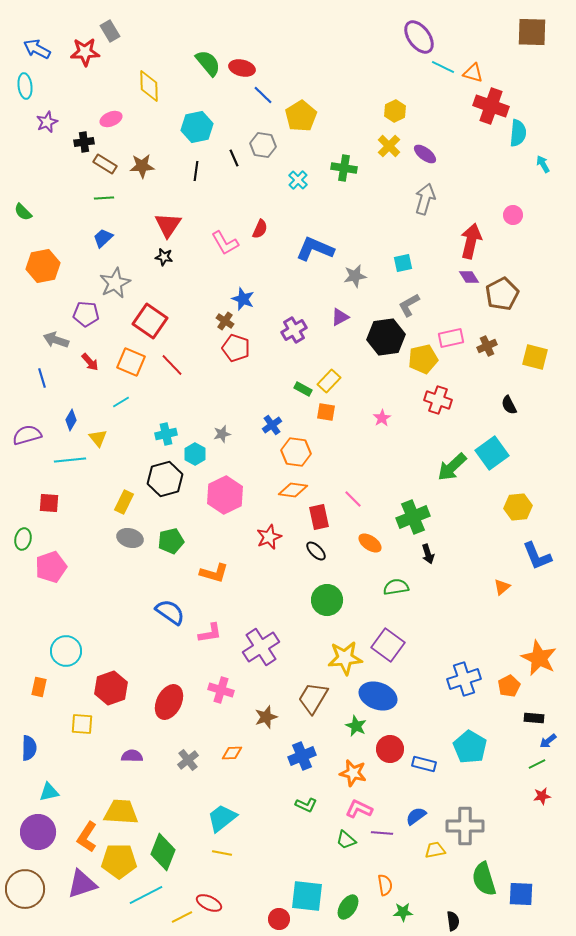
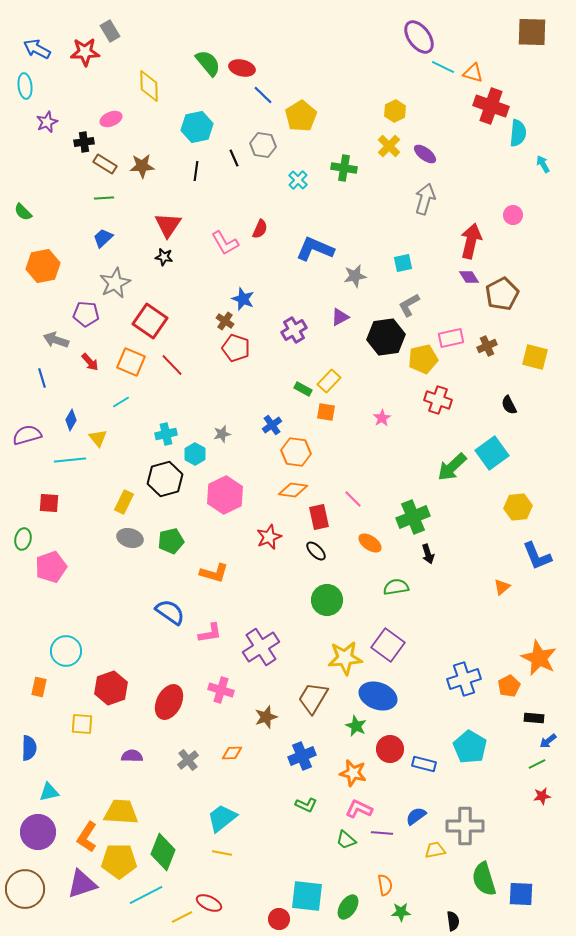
green star at (403, 912): moved 2 px left
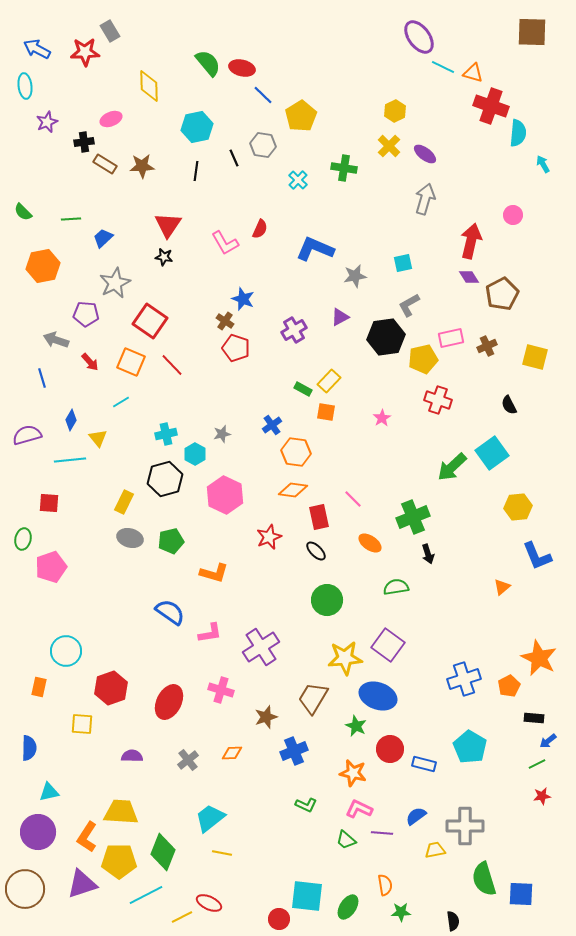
green line at (104, 198): moved 33 px left, 21 px down
pink hexagon at (225, 495): rotated 9 degrees counterclockwise
blue cross at (302, 756): moved 8 px left, 5 px up
cyan trapezoid at (222, 818): moved 12 px left
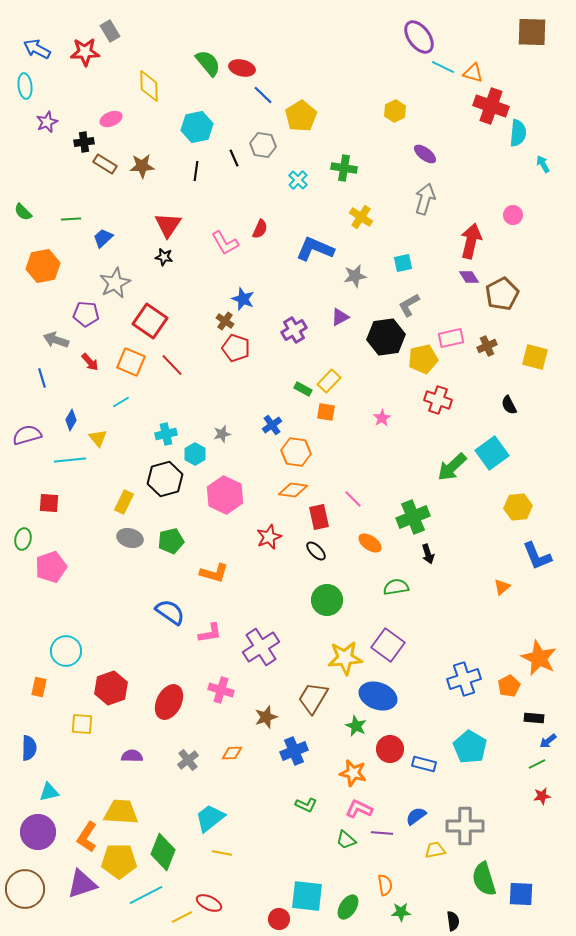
yellow cross at (389, 146): moved 28 px left, 71 px down; rotated 10 degrees counterclockwise
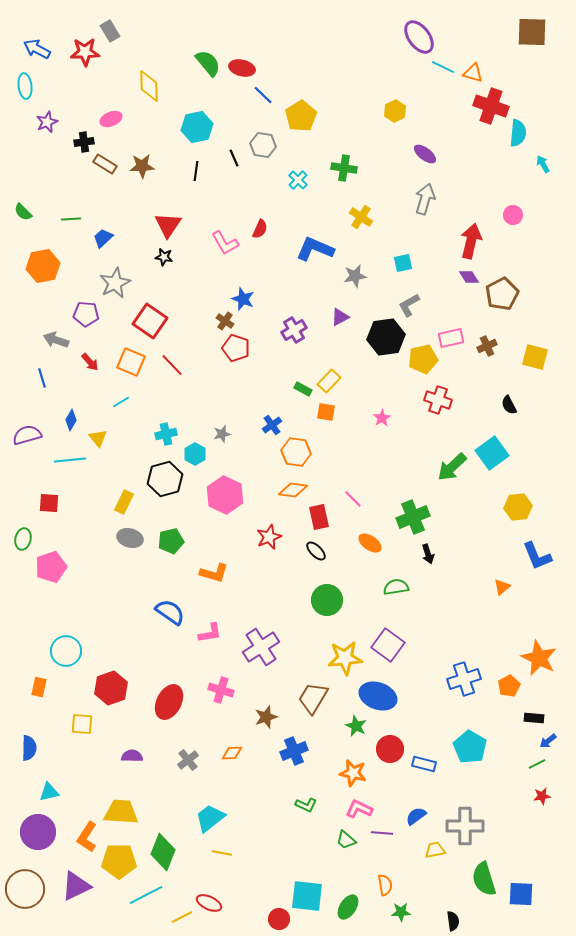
purple triangle at (82, 884): moved 6 px left, 2 px down; rotated 8 degrees counterclockwise
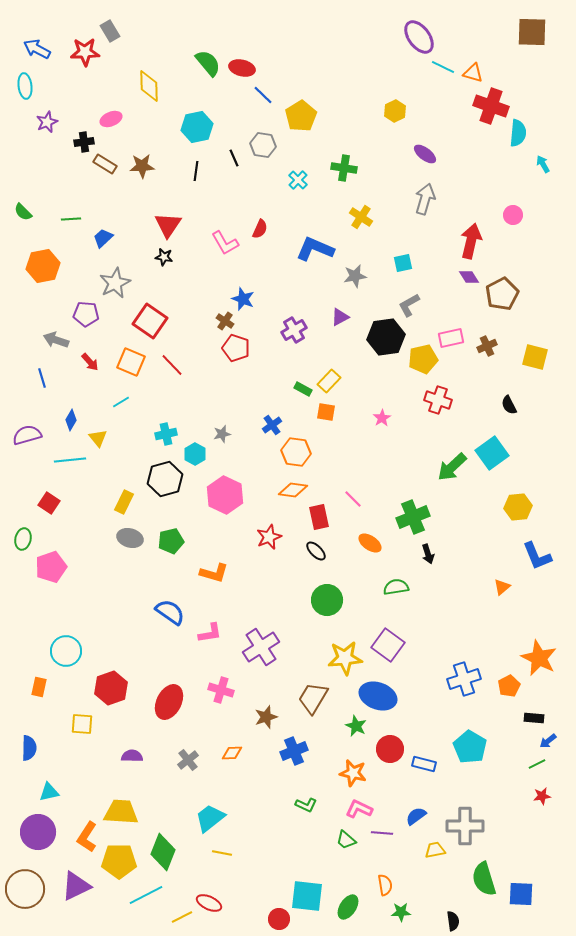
red square at (49, 503): rotated 30 degrees clockwise
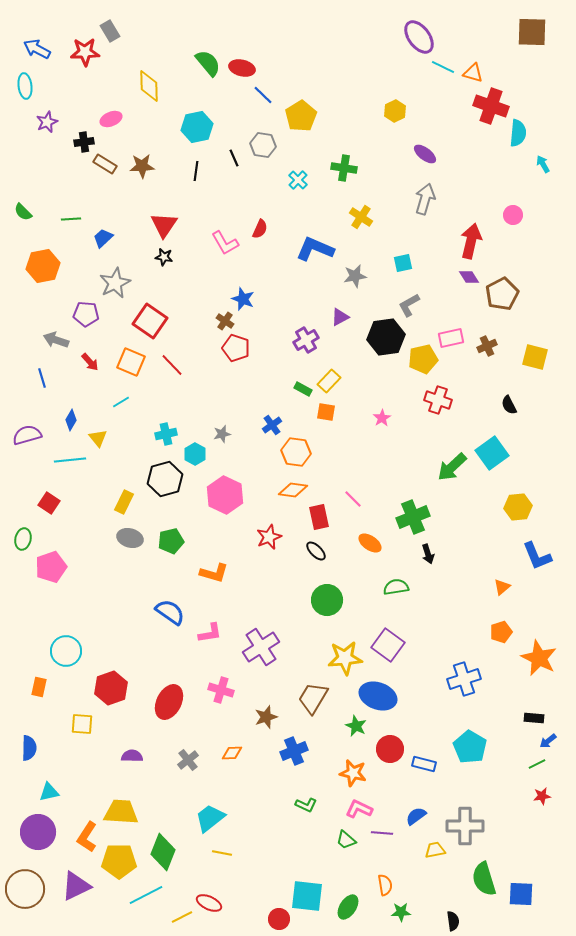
red triangle at (168, 225): moved 4 px left
purple cross at (294, 330): moved 12 px right, 10 px down
orange pentagon at (509, 686): moved 8 px left, 54 px up; rotated 10 degrees clockwise
